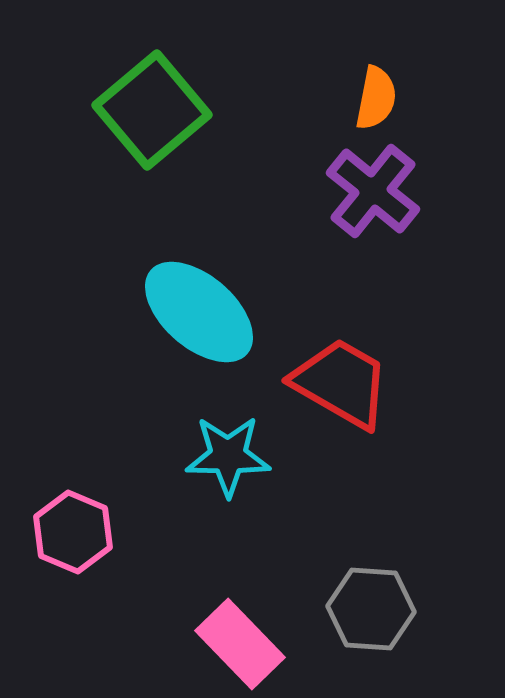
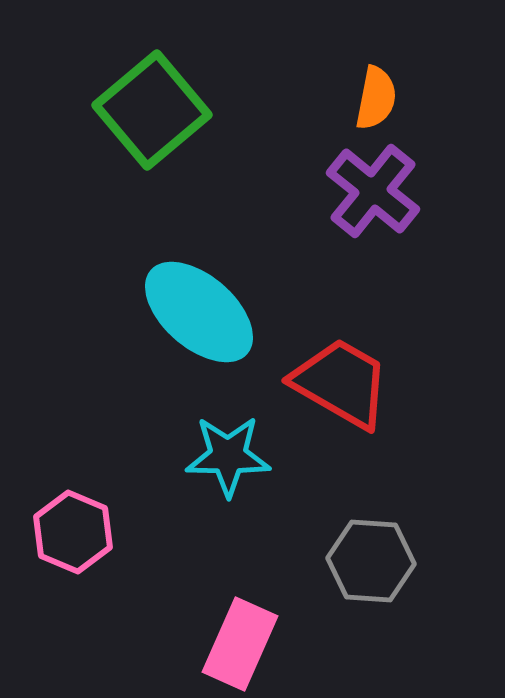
gray hexagon: moved 48 px up
pink rectangle: rotated 68 degrees clockwise
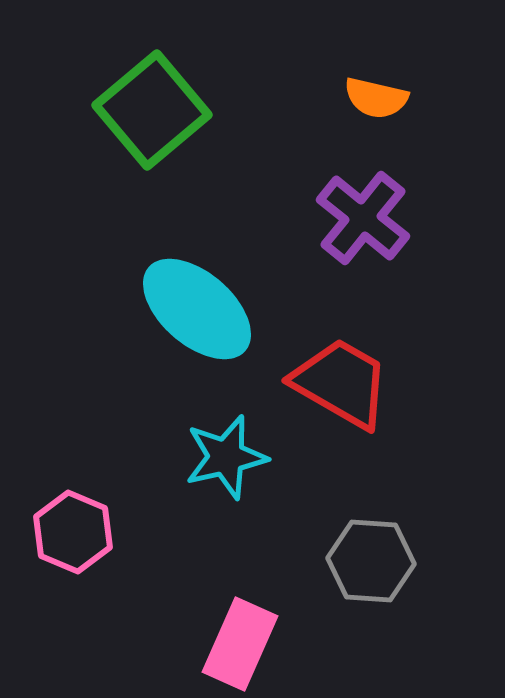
orange semicircle: rotated 92 degrees clockwise
purple cross: moved 10 px left, 27 px down
cyan ellipse: moved 2 px left, 3 px up
cyan star: moved 2 px left, 1 px down; rotated 14 degrees counterclockwise
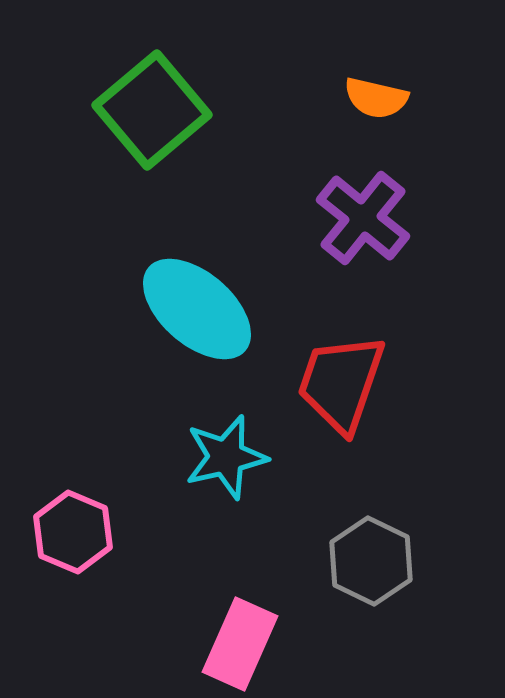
red trapezoid: rotated 101 degrees counterclockwise
gray hexagon: rotated 22 degrees clockwise
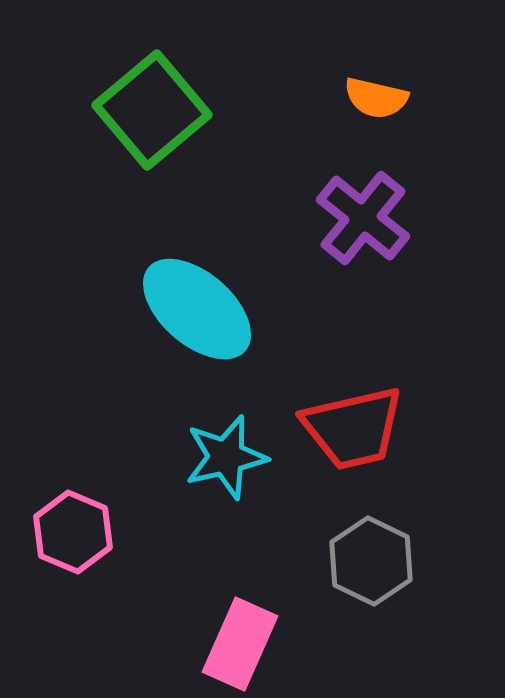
red trapezoid: moved 12 px right, 45 px down; rotated 122 degrees counterclockwise
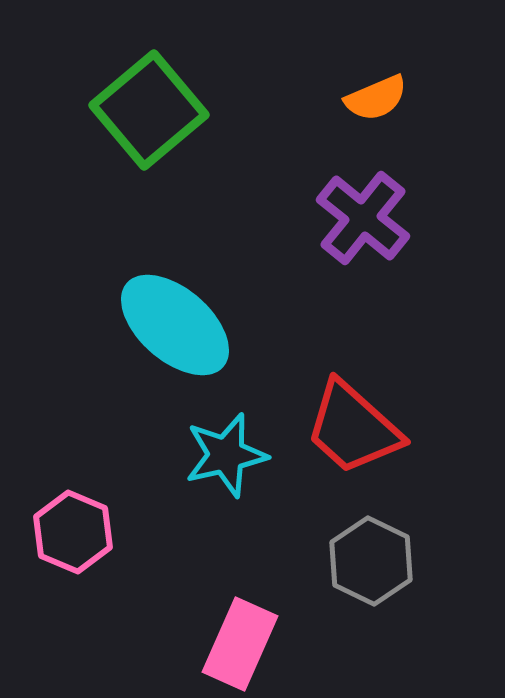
orange semicircle: rotated 36 degrees counterclockwise
green square: moved 3 px left
cyan ellipse: moved 22 px left, 16 px down
red trapezoid: rotated 55 degrees clockwise
cyan star: moved 2 px up
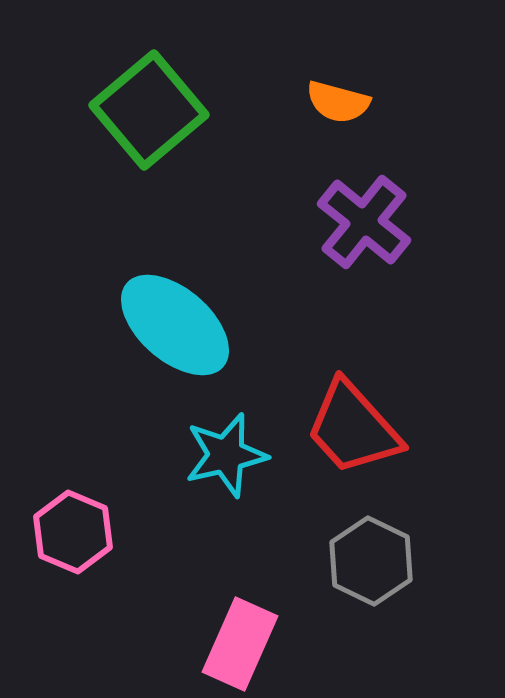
orange semicircle: moved 38 px left, 4 px down; rotated 38 degrees clockwise
purple cross: moved 1 px right, 4 px down
red trapezoid: rotated 6 degrees clockwise
